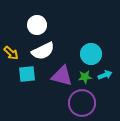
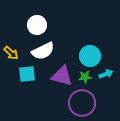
cyan circle: moved 1 px left, 2 px down
cyan arrow: moved 1 px right, 1 px up
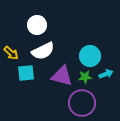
cyan square: moved 1 px left, 1 px up
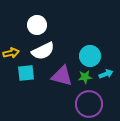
yellow arrow: rotated 56 degrees counterclockwise
purple circle: moved 7 px right, 1 px down
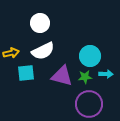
white circle: moved 3 px right, 2 px up
cyan arrow: rotated 24 degrees clockwise
